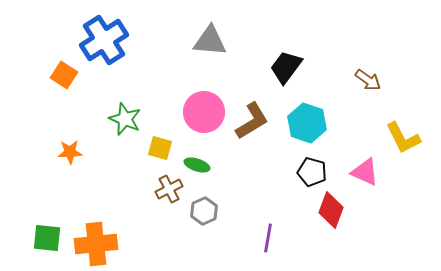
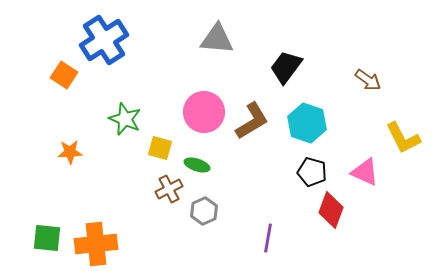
gray triangle: moved 7 px right, 2 px up
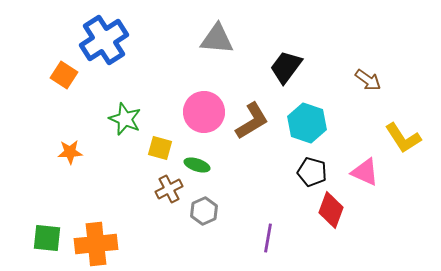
yellow L-shape: rotated 6 degrees counterclockwise
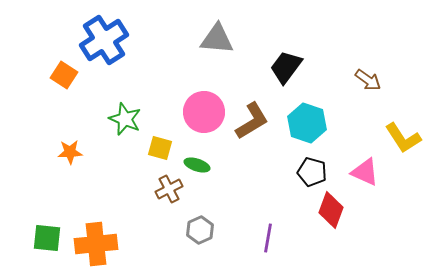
gray hexagon: moved 4 px left, 19 px down
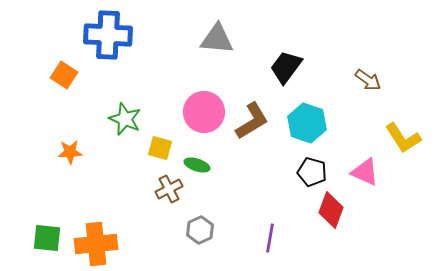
blue cross: moved 4 px right, 5 px up; rotated 36 degrees clockwise
purple line: moved 2 px right
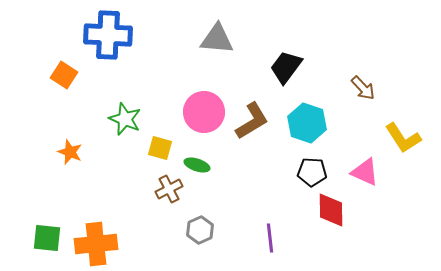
brown arrow: moved 5 px left, 8 px down; rotated 12 degrees clockwise
orange star: rotated 25 degrees clockwise
black pentagon: rotated 12 degrees counterclockwise
red diamond: rotated 21 degrees counterclockwise
purple line: rotated 16 degrees counterclockwise
